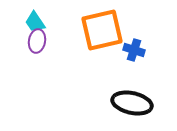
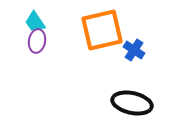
blue cross: rotated 15 degrees clockwise
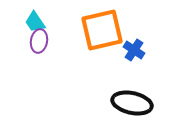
purple ellipse: moved 2 px right
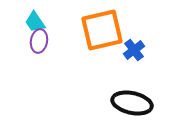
blue cross: rotated 20 degrees clockwise
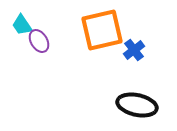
cyan trapezoid: moved 13 px left, 3 px down
purple ellipse: rotated 40 degrees counterclockwise
black ellipse: moved 5 px right, 2 px down
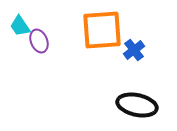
cyan trapezoid: moved 2 px left, 1 px down
orange square: rotated 9 degrees clockwise
purple ellipse: rotated 10 degrees clockwise
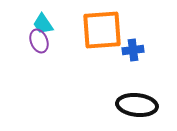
cyan trapezoid: moved 23 px right, 2 px up
blue cross: moved 1 px left; rotated 30 degrees clockwise
black ellipse: rotated 6 degrees counterclockwise
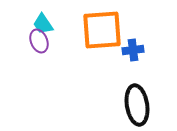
black ellipse: rotated 75 degrees clockwise
